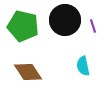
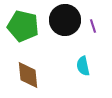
brown diamond: moved 3 px down; rotated 28 degrees clockwise
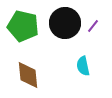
black circle: moved 3 px down
purple line: rotated 56 degrees clockwise
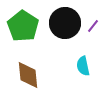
green pentagon: rotated 20 degrees clockwise
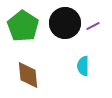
purple line: rotated 24 degrees clockwise
cyan semicircle: rotated 12 degrees clockwise
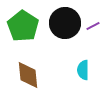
cyan semicircle: moved 4 px down
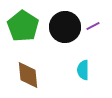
black circle: moved 4 px down
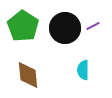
black circle: moved 1 px down
